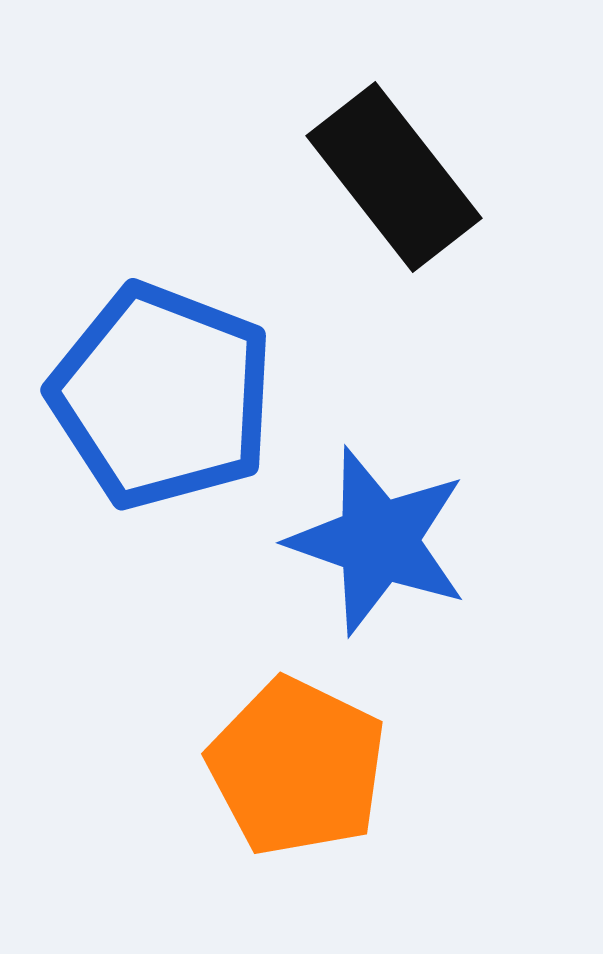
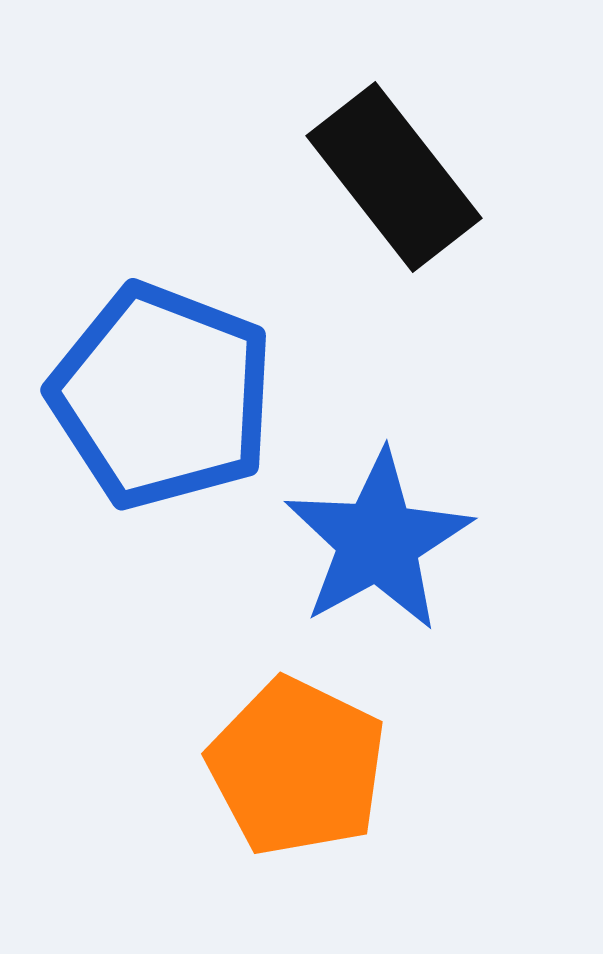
blue star: rotated 24 degrees clockwise
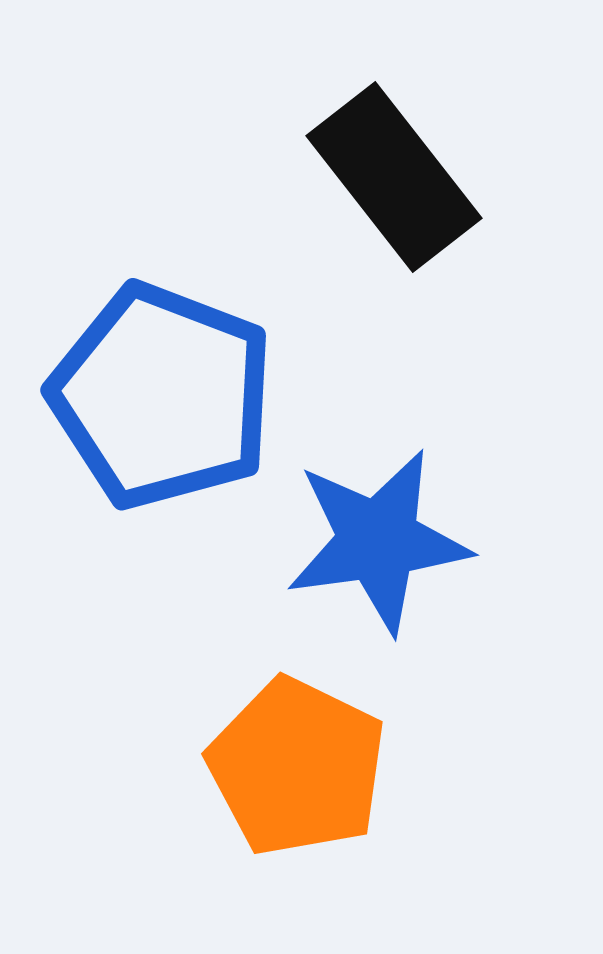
blue star: rotated 21 degrees clockwise
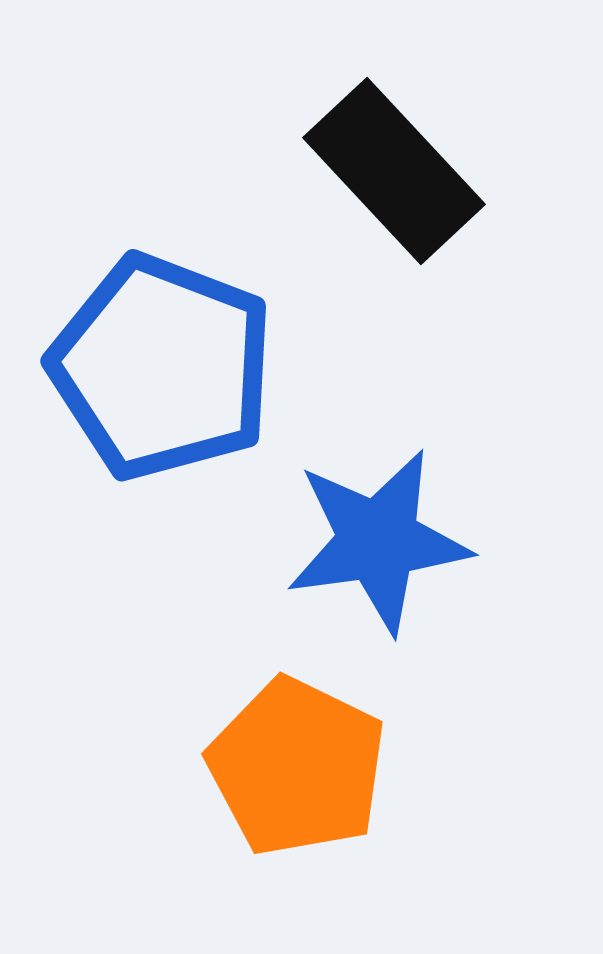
black rectangle: moved 6 px up; rotated 5 degrees counterclockwise
blue pentagon: moved 29 px up
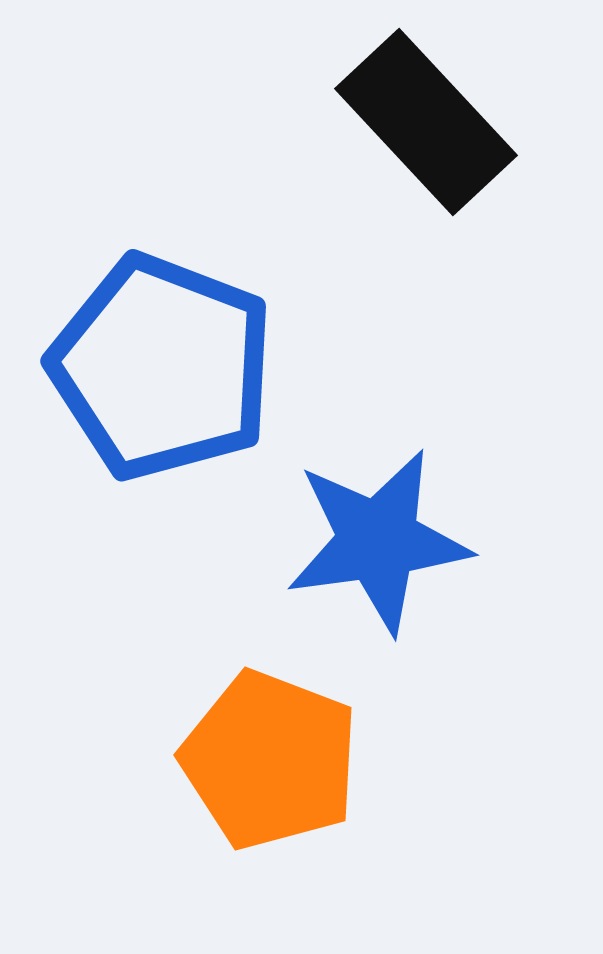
black rectangle: moved 32 px right, 49 px up
orange pentagon: moved 27 px left, 7 px up; rotated 5 degrees counterclockwise
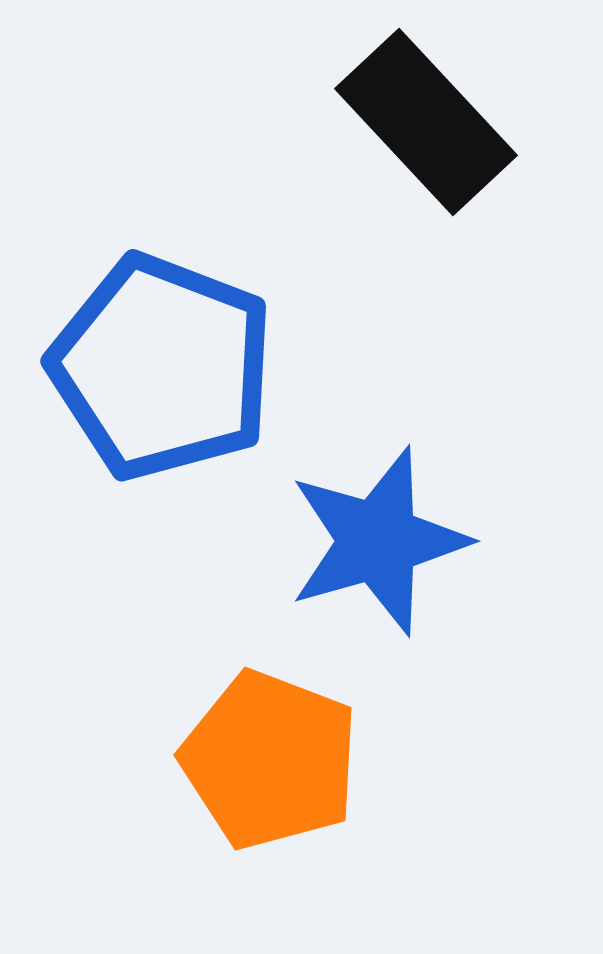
blue star: rotated 8 degrees counterclockwise
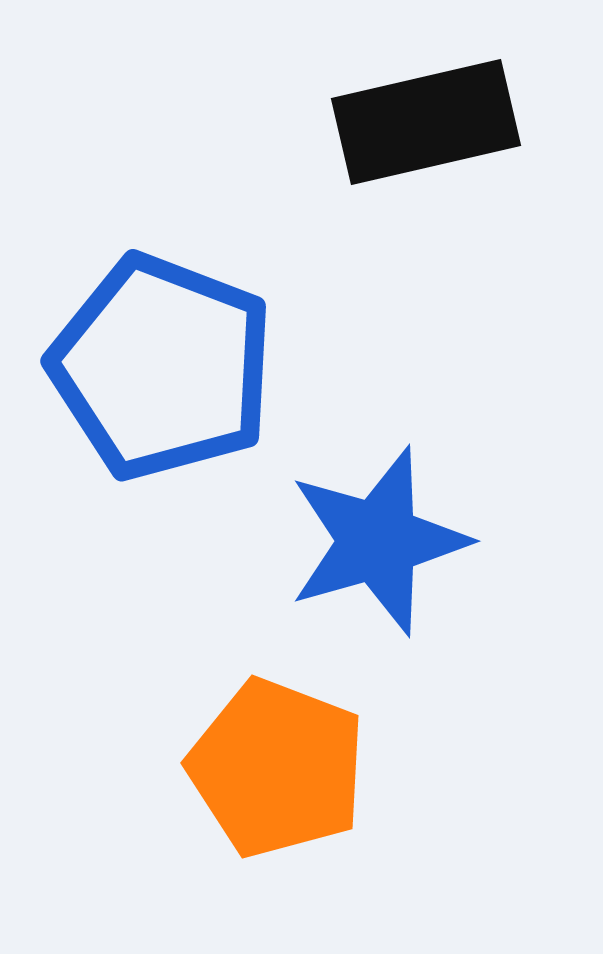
black rectangle: rotated 60 degrees counterclockwise
orange pentagon: moved 7 px right, 8 px down
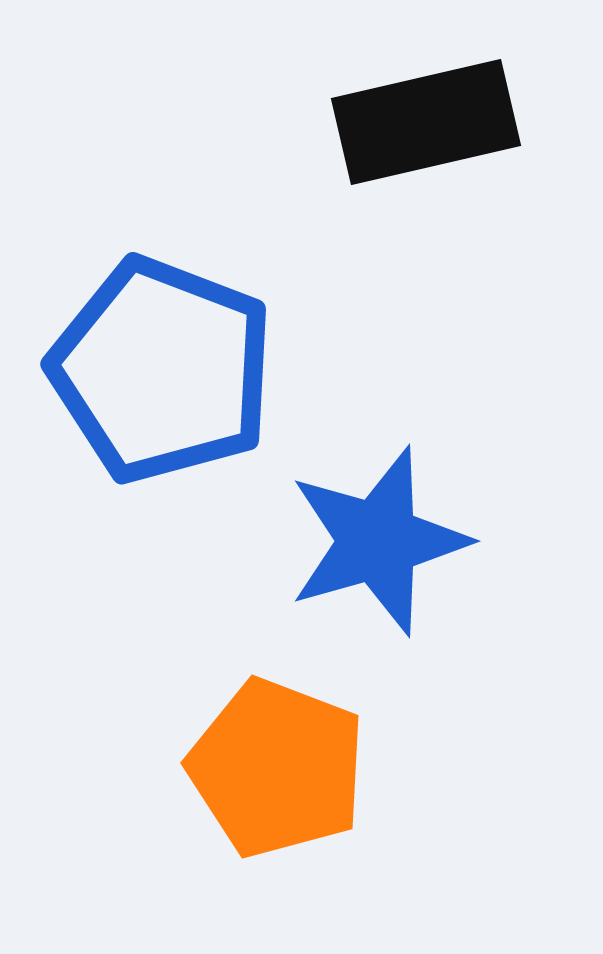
blue pentagon: moved 3 px down
